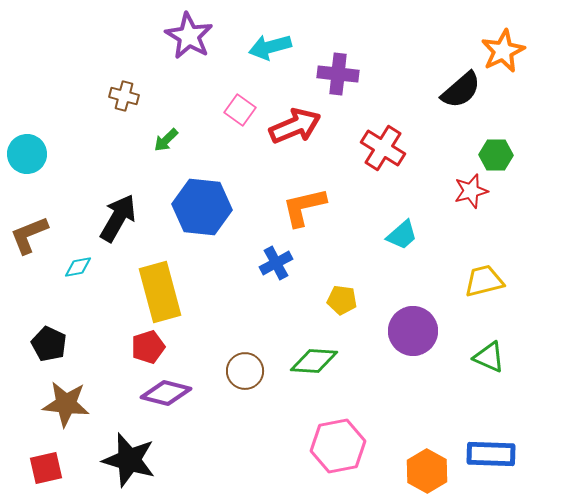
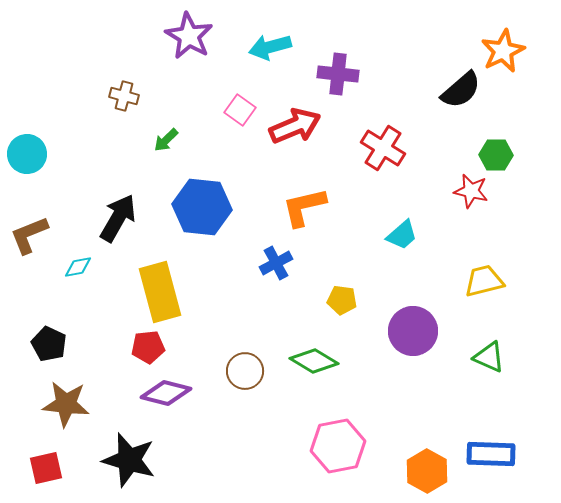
red star: rotated 28 degrees clockwise
red pentagon: rotated 12 degrees clockwise
green diamond: rotated 27 degrees clockwise
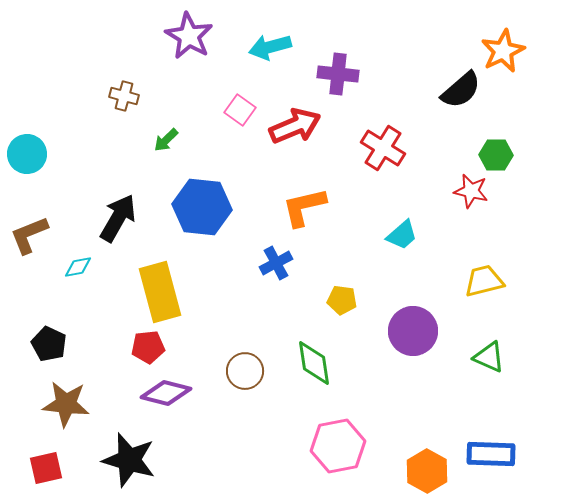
green diamond: moved 2 px down; rotated 51 degrees clockwise
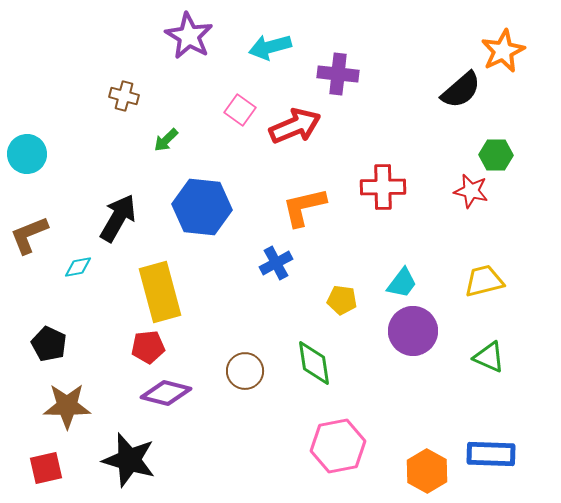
red cross: moved 39 px down; rotated 33 degrees counterclockwise
cyan trapezoid: moved 48 px down; rotated 12 degrees counterclockwise
brown star: moved 1 px right, 2 px down; rotated 6 degrees counterclockwise
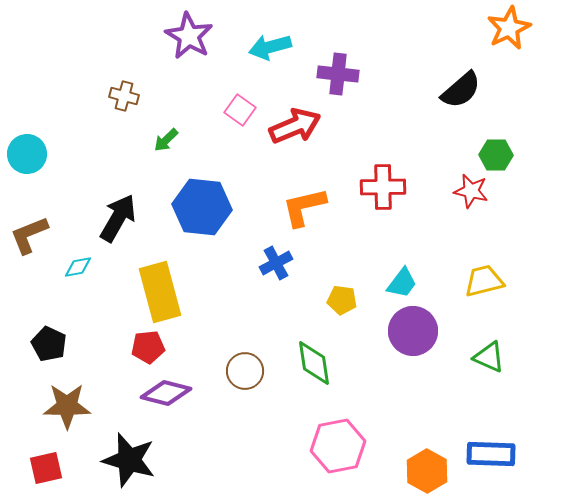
orange star: moved 6 px right, 23 px up
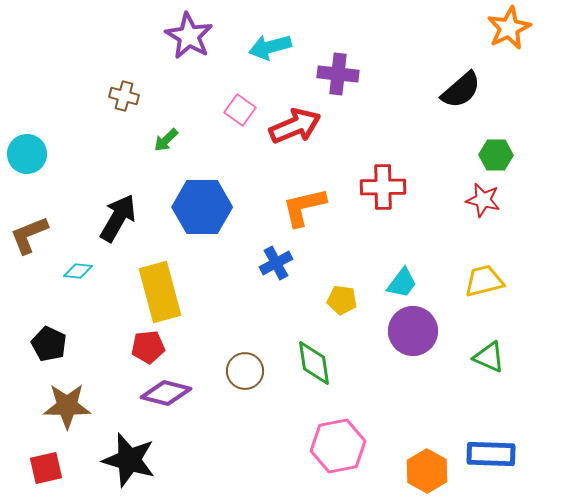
red star: moved 12 px right, 9 px down
blue hexagon: rotated 6 degrees counterclockwise
cyan diamond: moved 4 px down; rotated 16 degrees clockwise
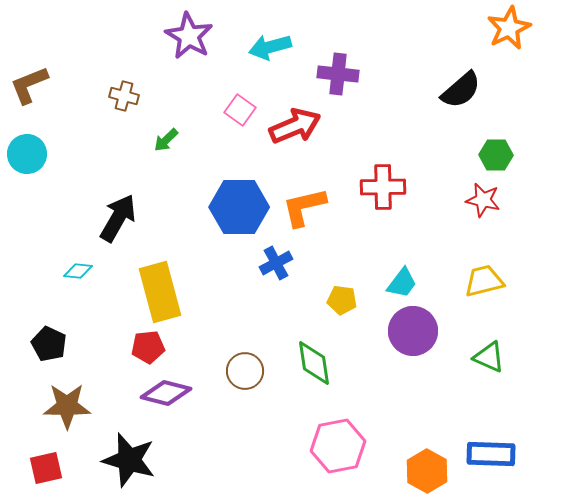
blue hexagon: moved 37 px right
brown L-shape: moved 150 px up
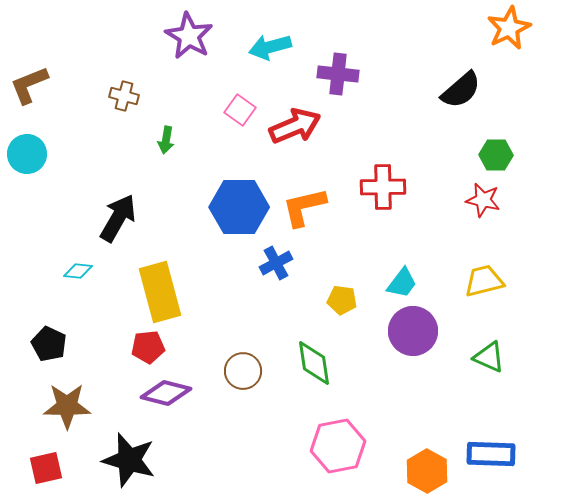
green arrow: rotated 36 degrees counterclockwise
brown circle: moved 2 px left
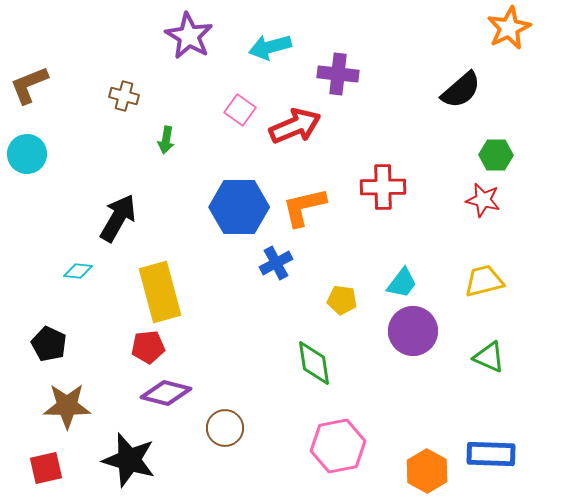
brown circle: moved 18 px left, 57 px down
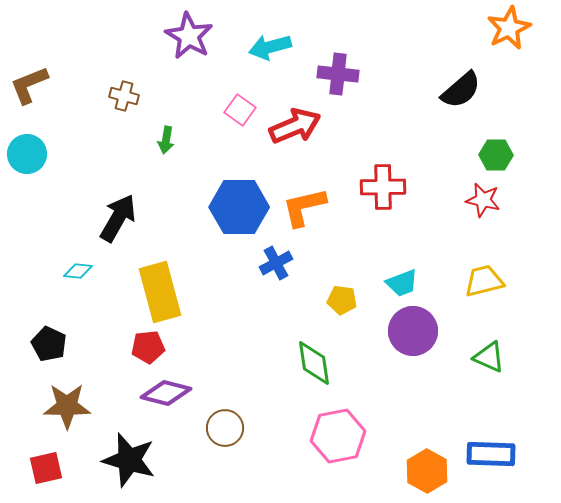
cyan trapezoid: rotated 32 degrees clockwise
pink hexagon: moved 10 px up
